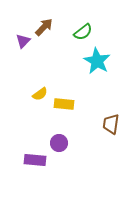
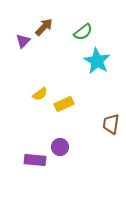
yellow rectangle: rotated 30 degrees counterclockwise
purple circle: moved 1 px right, 4 px down
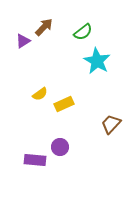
purple triangle: rotated 14 degrees clockwise
brown trapezoid: rotated 35 degrees clockwise
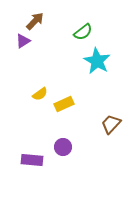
brown arrow: moved 9 px left, 6 px up
purple circle: moved 3 px right
purple rectangle: moved 3 px left
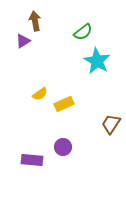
brown arrow: rotated 54 degrees counterclockwise
brown trapezoid: rotated 10 degrees counterclockwise
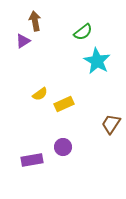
purple rectangle: rotated 15 degrees counterclockwise
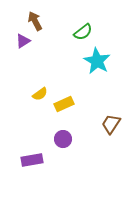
brown arrow: rotated 18 degrees counterclockwise
purple circle: moved 8 px up
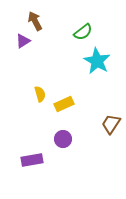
yellow semicircle: rotated 70 degrees counterclockwise
